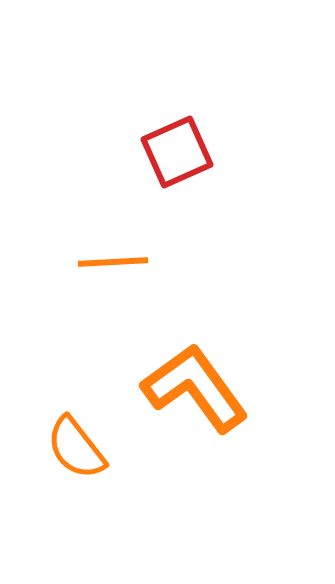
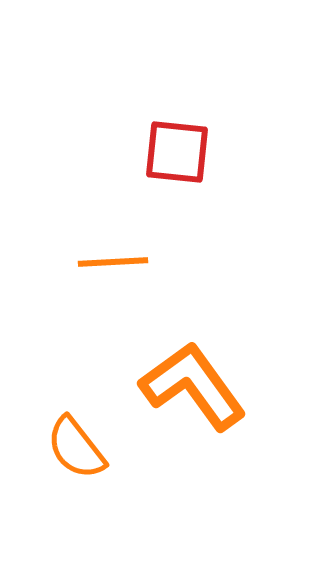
red square: rotated 30 degrees clockwise
orange L-shape: moved 2 px left, 2 px up
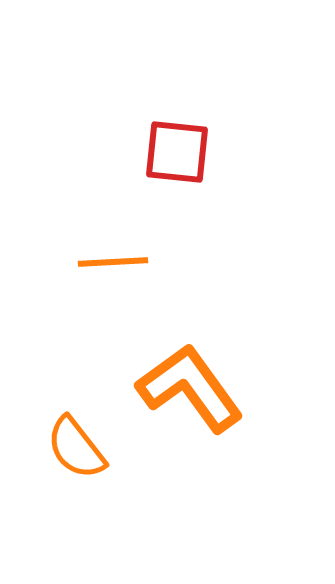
orange L-shape: moved 3 px left, 2 px down
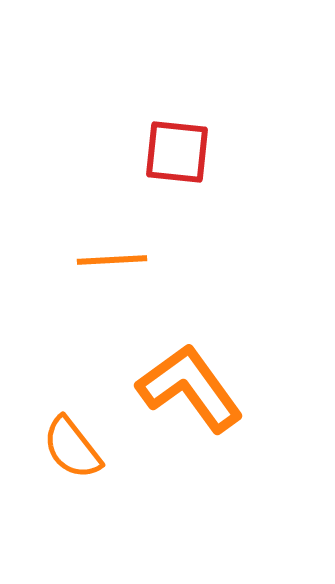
orange line: moved 1 px left, 2 px up
orange semicircle: moved 4 px left
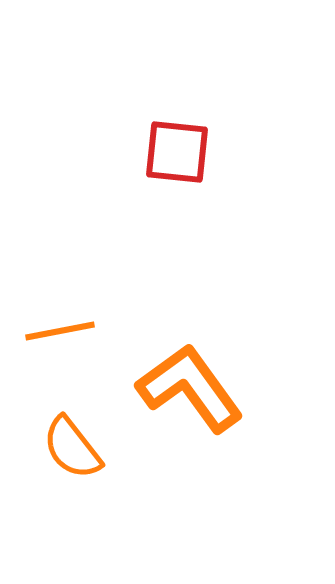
orange line: moved 52 px left, 71 px down; rotated 8 degrees counterclockwise
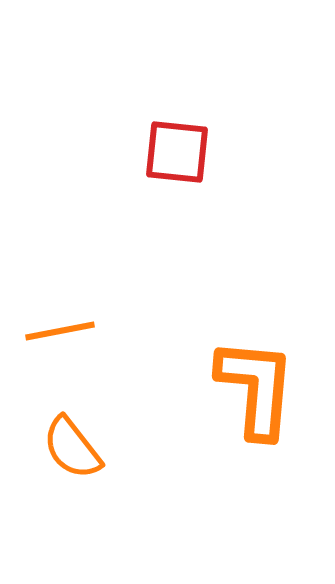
orange L-shape: moved 66 px right; rotated 41 degrees clockwise
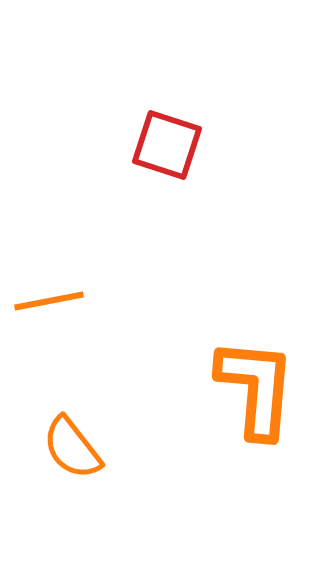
red square: moved 10 px left, 7 px up; rotated 12 degrees clockwise
orange line: moved 11 px left, 30 px up
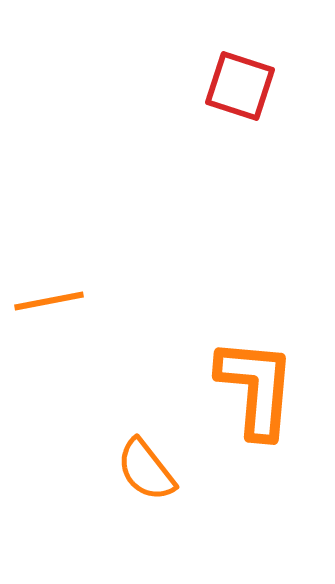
red square: moved 73 px right, 59 px up
orange semicircle: moved 74 px right, 22 px down
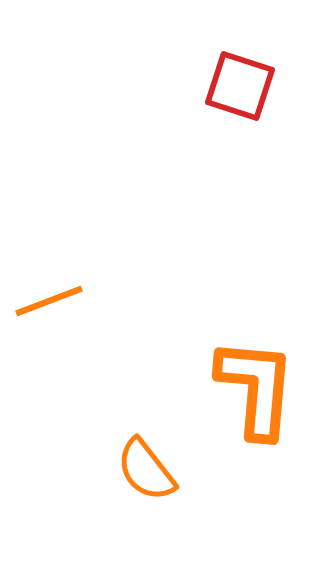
orange line: rotated 10 degrees counterclockwise
